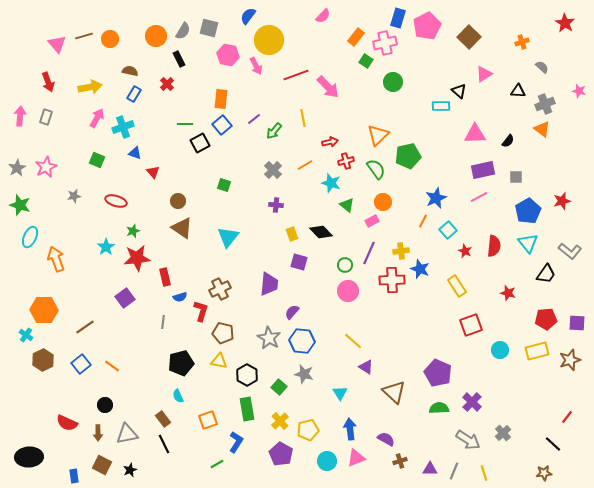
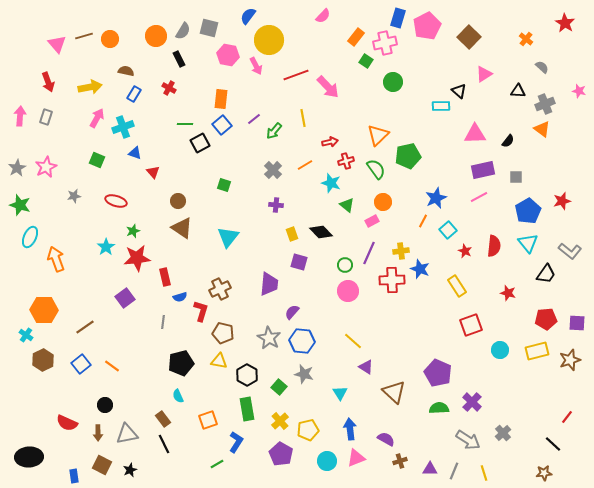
orange cross at (522, 42): moved 4 px right, 3 px up; rotated 32 degrees counterclockwise
brown semicircle at (130, 71): moved 4 px left
red cross at (167, 84): moved 2 px right, 4 px down; rotated 16 degrees counterclockwise
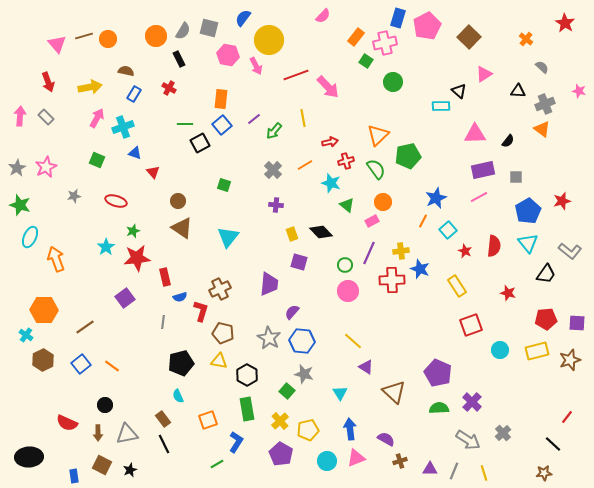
blue semicircle at (248, 16): moved 5 px left, 2 px down
orange circle at (110, 39): moved 2 px left
gray rectangle at (46, 117): rotated 63 degrees counterclockwise
green square at (279, 387): moved 8 px right, 4 px down
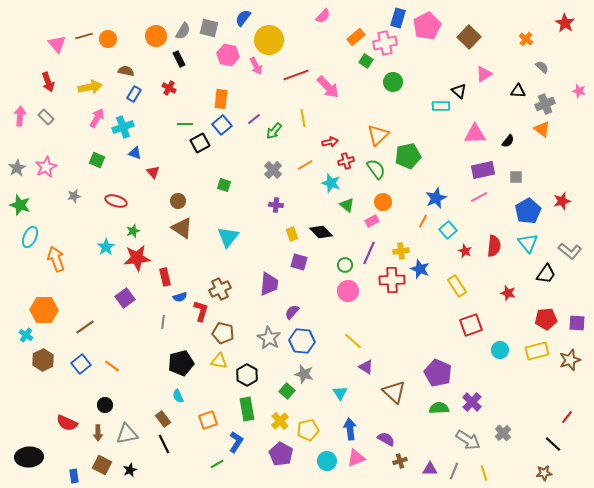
orange rectangle at (356, 37): rotated 12 degrees clockwise
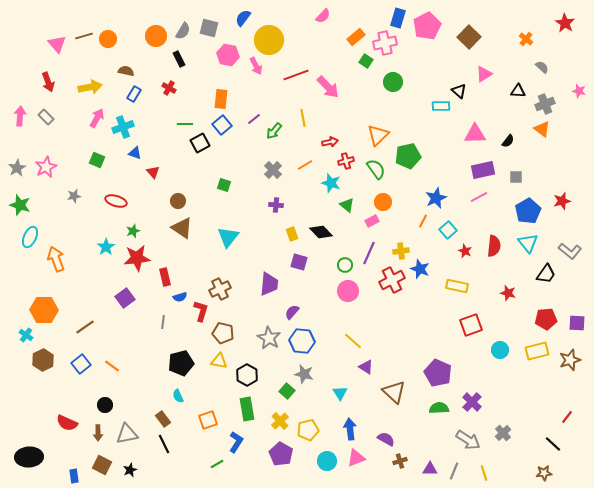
red cross at (392, 280): rotated 25 degrees counterclockwise
yellow rectangle at (457, 286): rotated 45 degrees counterclockwise
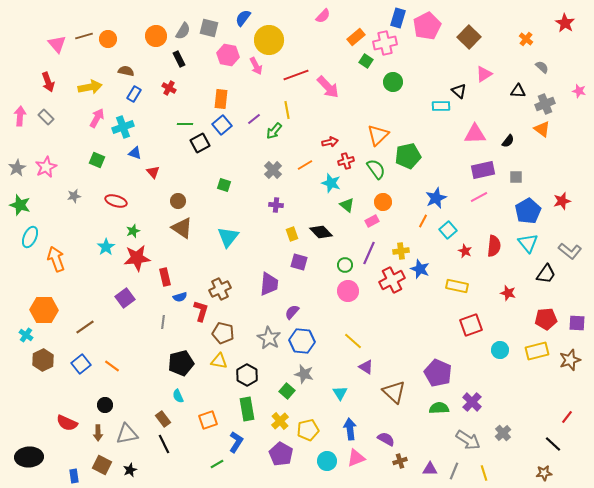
yellow line at (303, 118): moved 16 px left, 8 px up
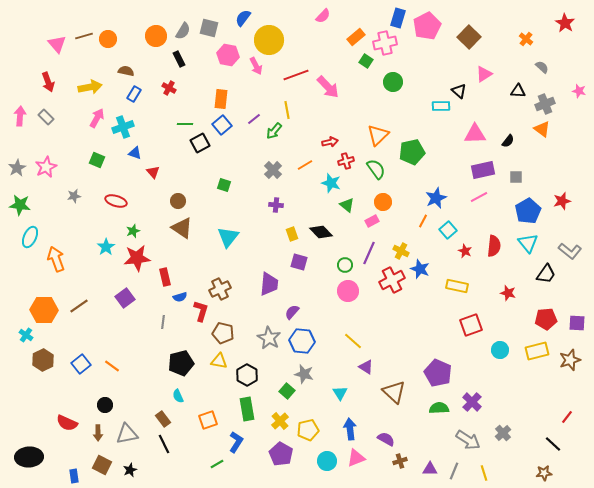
green pentagon at (408, 156): moved 4 px right, 4 px up
green star at (20, 205): rotated 10 degrees counterclockwise
yellow cross at (401, 251): rotated 35 degrees clockwise
brown line at (85, 327): moved 6 px left, 21 px up
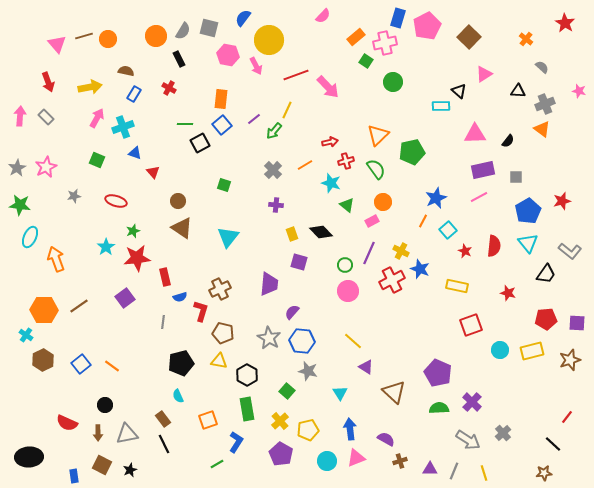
yellow line at (287, 110): rotated 36 degrees clockwise
yellow rectangle at (537, 351): moved 5 px left
gray star at (304, 374): moved 4 px right, 3 px up
